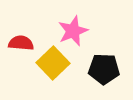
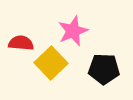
yellow square: moved 2 px left
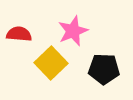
red semicircle: moved 2 px left, 9 px up
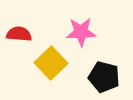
pink star: moved 8 px right, 1 px down; rotated 20 degrees clockwise
black pentagon: moved 8 px down; rotated 12 degrees clockwise
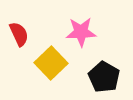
red semicircle: rotated 60 degrees clockwise
black pentagon: rotated 16 degrees clockwise
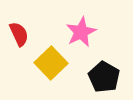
pink star: rotated 24 degrees counterclockwise
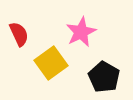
yellow square: rotated 8 degrees clockwise
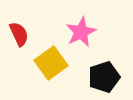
black pentagon: rotated 24 degrees clockwise
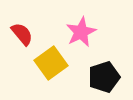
red semicircle: moved 3 px right; rotated 15 degrees counterclockwise
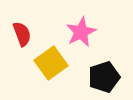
red semicircle: rotated 20 degrees clockwise
